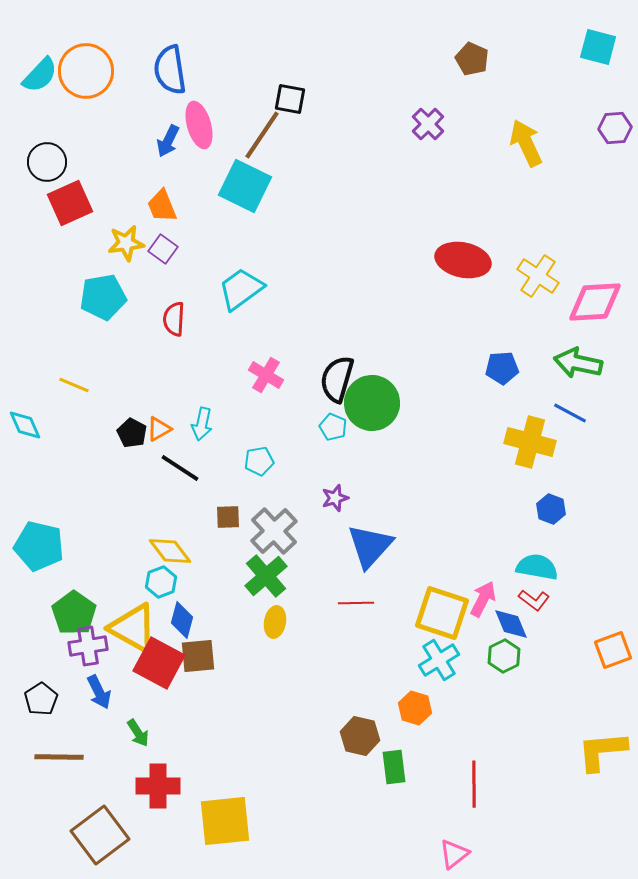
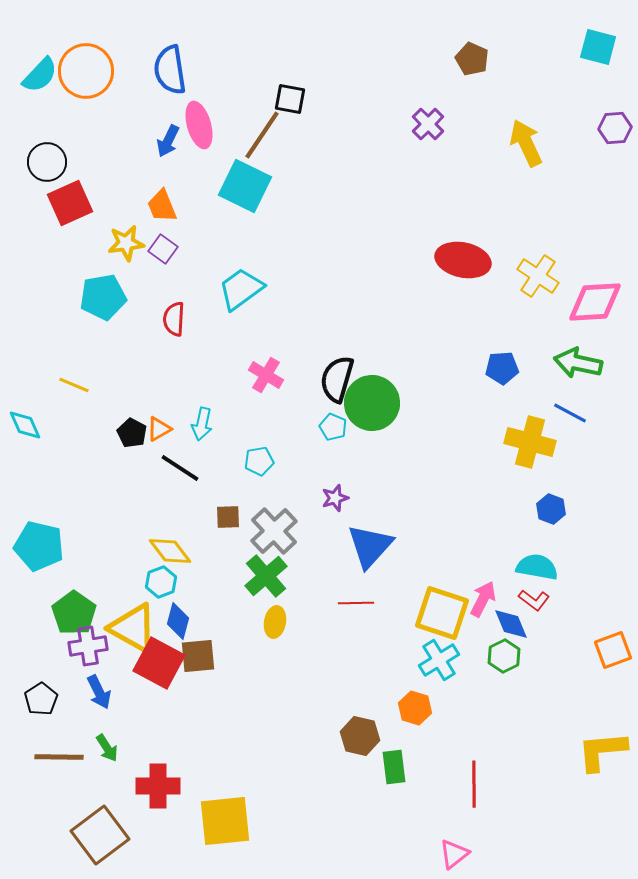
blue diamond at (182, 620): moved 4 px left, 1 px down
green arrow at (138, 733): moved 31 px left, 15 px down
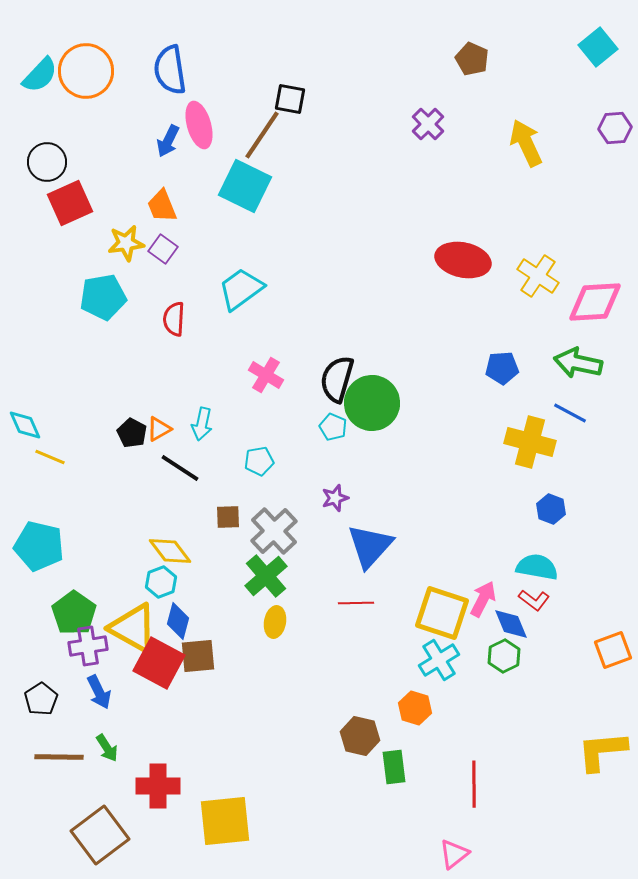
cyan square at (598, 47): rotated 36 degrees clockwise
yellow line at (74, 385): moved 24 px left, 72 px down
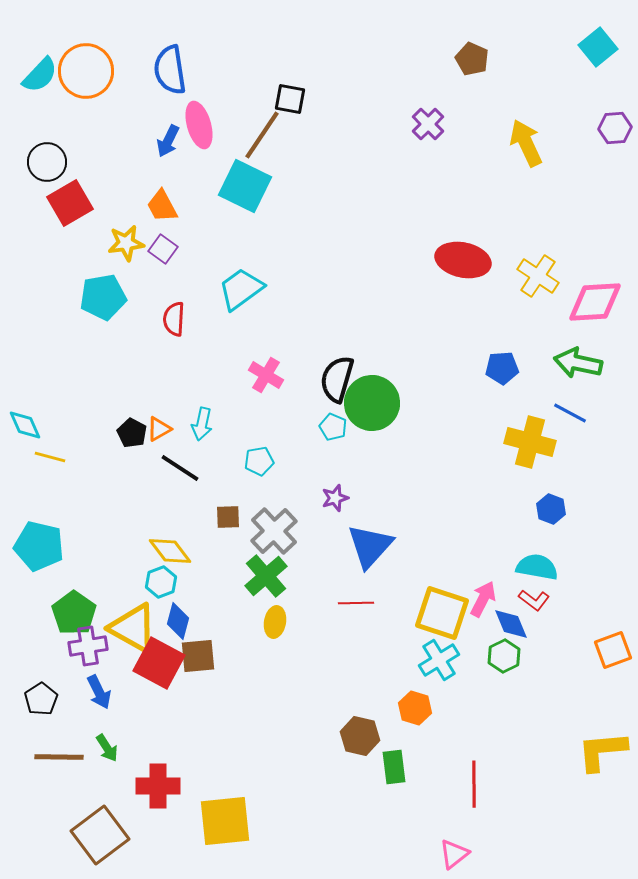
red square at (70, 203): rotated 6 degrees counterclockwise
orange trapezoid at (162, 206): rotated 6 degrees counterclockwise
yellow line at (50, 457): rotated 8 degrees counterclockwise
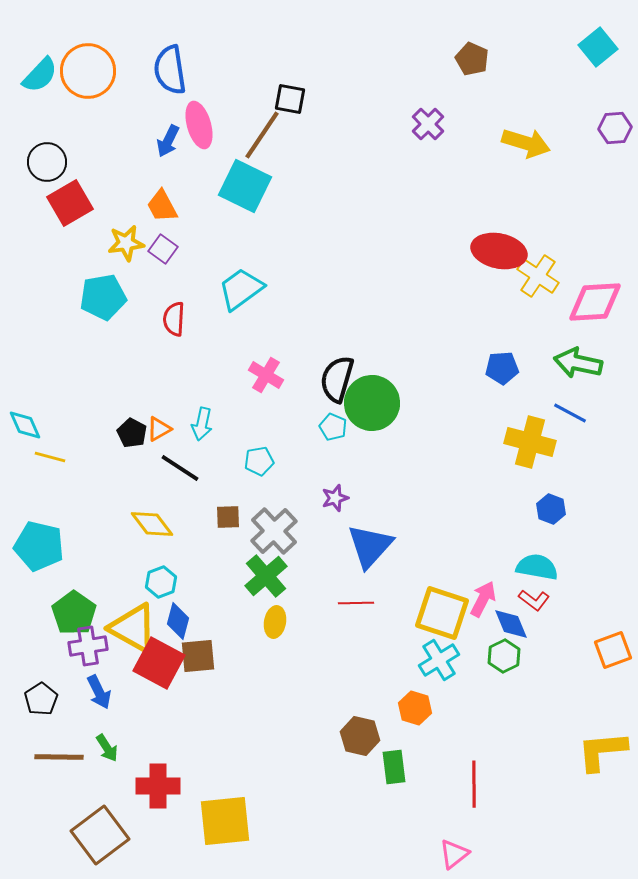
orange circle at (86, 71): moved 2 px right
yellow arrow at (526, 143): rotated 132 degrees clockwise
red ellipse at (463, 260): moved 36 px right, 9 px up
yellow diamond at (170, 551): moved 18 px left, 27 px up
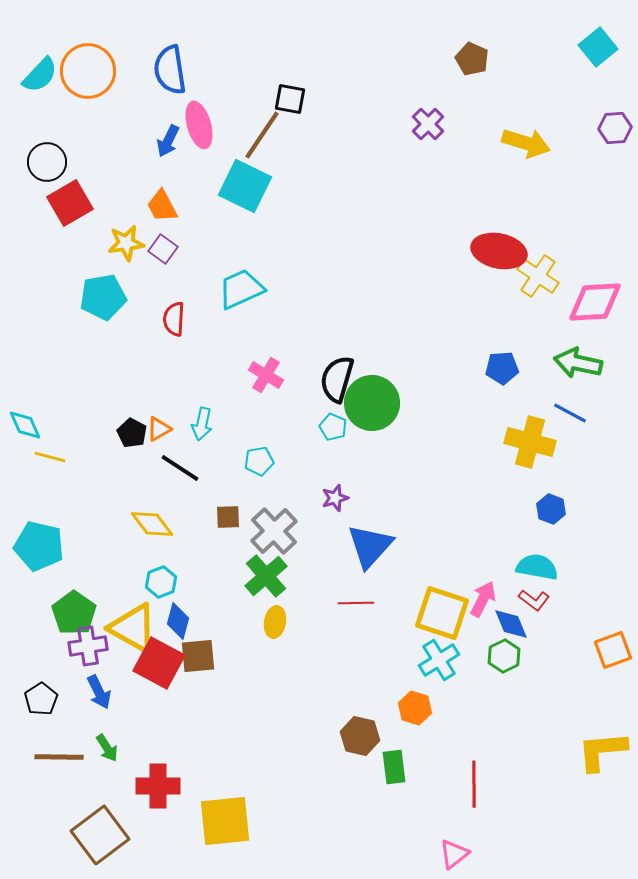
cyan trapezoid at (241, 289): rotated 12 degrees clockwise
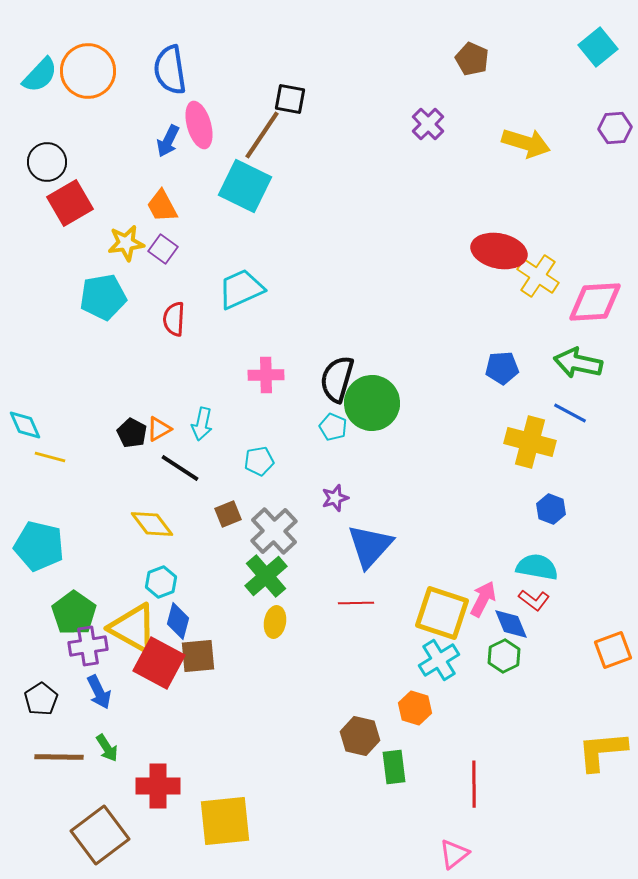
pink cross at (266, 375): rotated 32 degrees counterclockwise
brown square at (228, 517): moved 3 px up; rotated 20 degrees counterclockwise
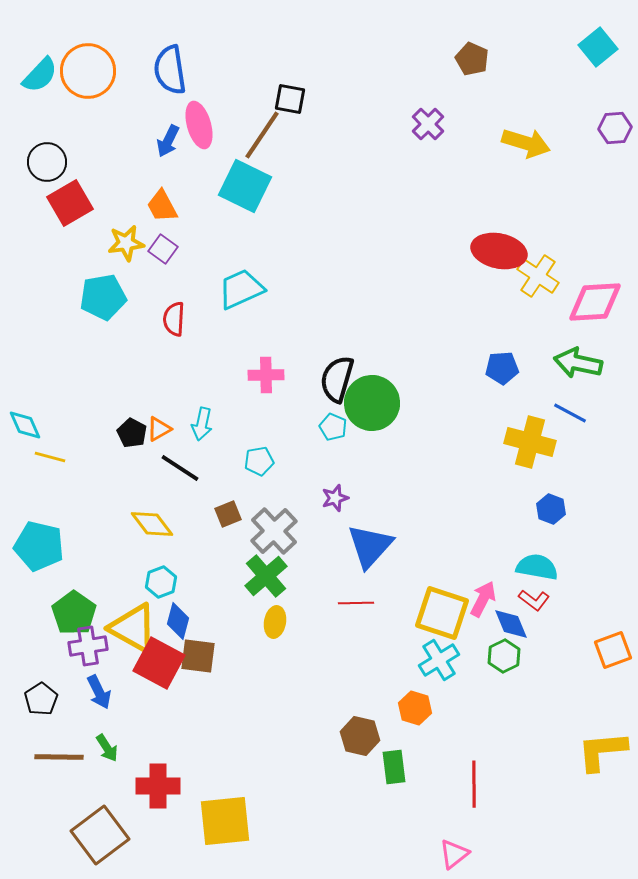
brown square at (198, 656): rotated 12 degrees clockwise
